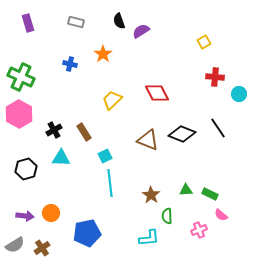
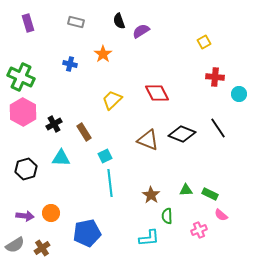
pink hexagon: moved 4 px right, 2 px up
black cross: moved 6 px up
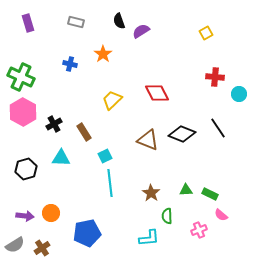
yellow square: moved 2 px right, 9 px up
brown star: moved 2 px up
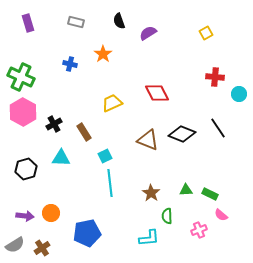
purple semicircle: moved 7 px right, 2 px down
yellow trapezoid: moved 3 px down; rotated 20 degrees clockwise
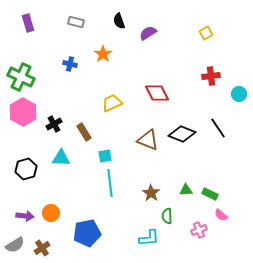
red cross: moved 4 px left, 1 px up; rotated 12 degrees counterclockwise
cyan square: rotated 16 degrees clockwise
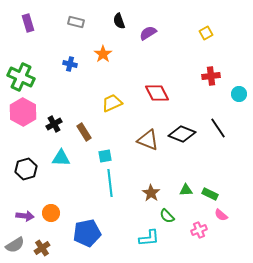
green semicircle: rotated 42 degrees counterclockwise
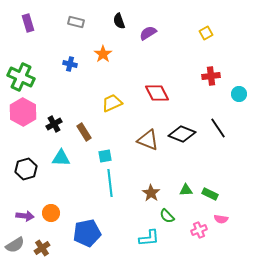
pink semicircle: moved 4 px down; rotated 32 degrees counterclockwise
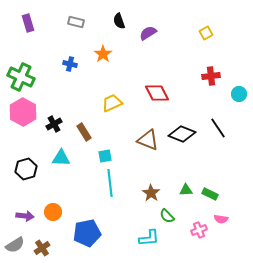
orange circle: moved 2 px right, 1 px up
